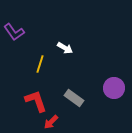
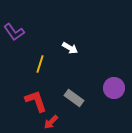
white arrow: moved 5 px right
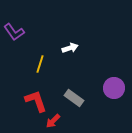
white arrow: rotated 49 degrees counterclockwise
red arrow: moved 2 px right, 1 px up
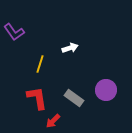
purple circle: moved 8 px left, 2 px down
red L-shape: moved 1 px right, 3 px up; rotated 10 degrees clockwise
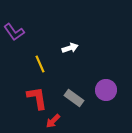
yellow line: rotated 42 degrees counterclockwise
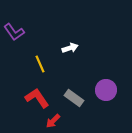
red L-shape: rotated 25 degrees counterclockwise
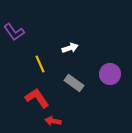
purple circle: moved 4 px right, 16 px up
gray rectangle: moved 15 px up
red arrow: rotated 56 degrees clockwise
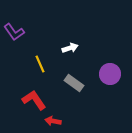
red L-shape: moved 3 px left, 2 px down
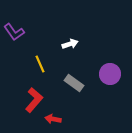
white arrow: moved 4 px up
red L-shape: rotated 75 degrees clockwise
red arrow: moved 2 px up
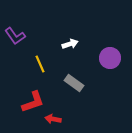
purple L-shape: moved 1 px right, 4 px down
purple circle: moved 16 px up
red L-shape: moved 1 px left, 2 px down; rotated 30 degrees clockwise
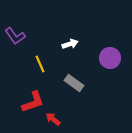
red arrow: rotated 28 degrees clockwise
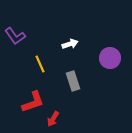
gray rectangle: moved 1 px left, 2 px up; rotated 36 degrees clockwise
red arrow: rotated 98 degrees counterclockwise
